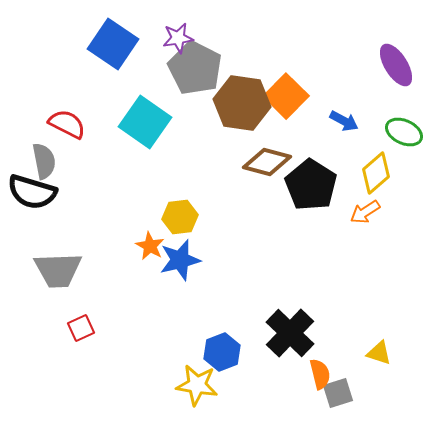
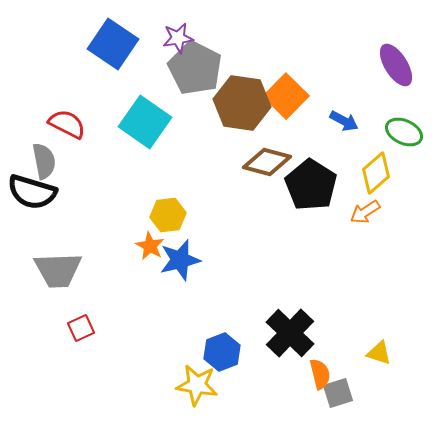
yellow hexagon: moved 12 px left, 2 px up
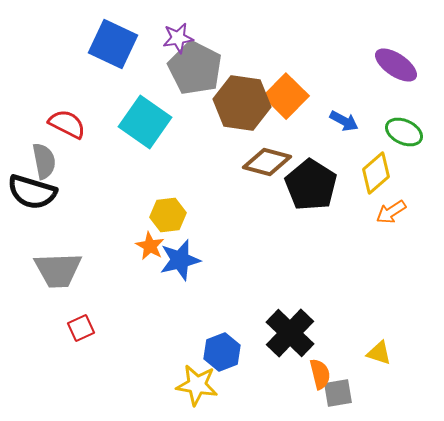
blue square: rotated 9 degrees counterclockwise
purple ellipse: rotated 24 degrees counterclockwise
orange arrow: moved 26 px right
gray square: rotated 8 degrees clockwise
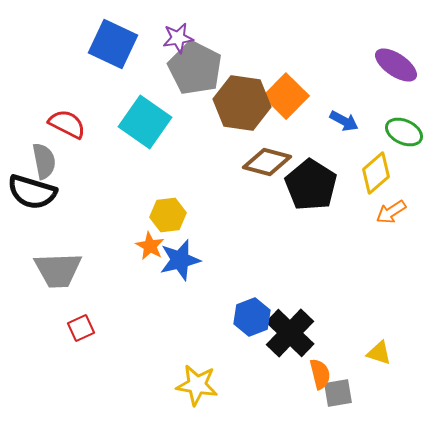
blue hexagon: moved 30 px right, 35 px up
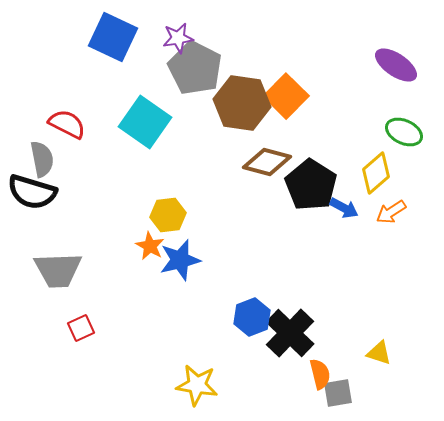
blue square: moved 7 px up
blue arrow: moved 87 px down
gray semicircle: moved 2 px left, 2 px up
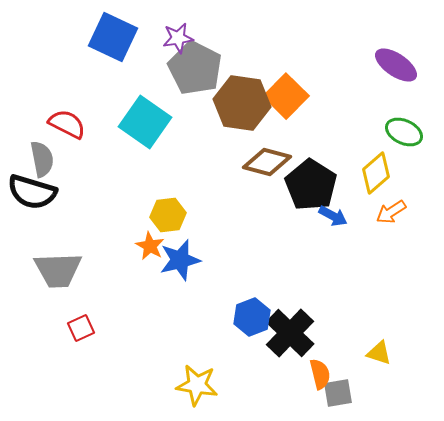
blue arrow: moved 11 px left, 8 px down
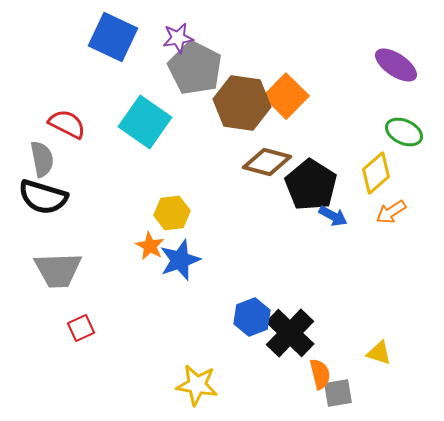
black semicircle: moved 11 px right, 5 px down
yellow hexagon: moved 4 px right, 2 px up
blue star: rotated 6 degrees counterclockwise
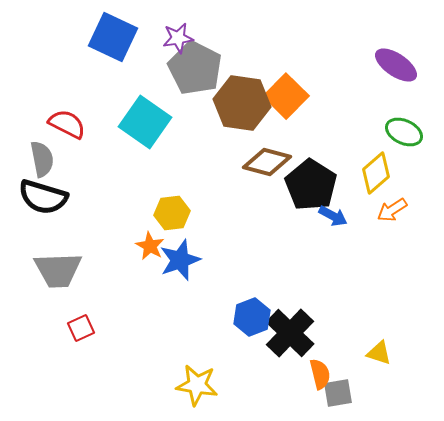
orange arrow: moved 1 px right, 2 px up
